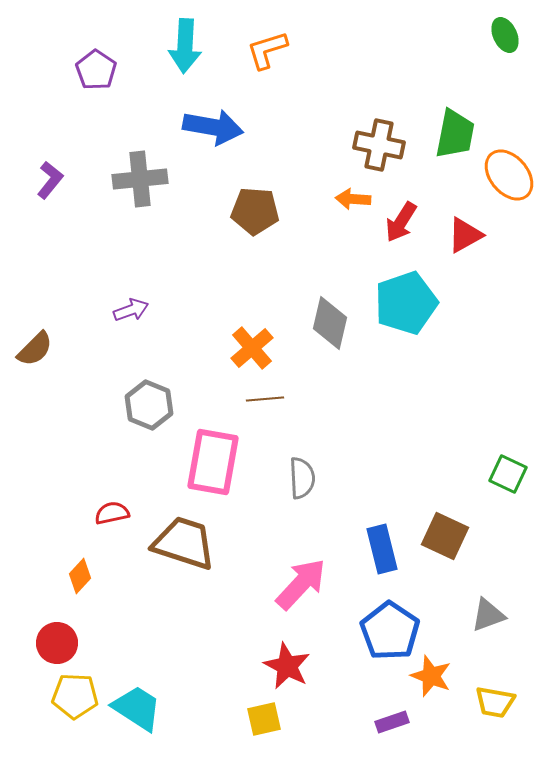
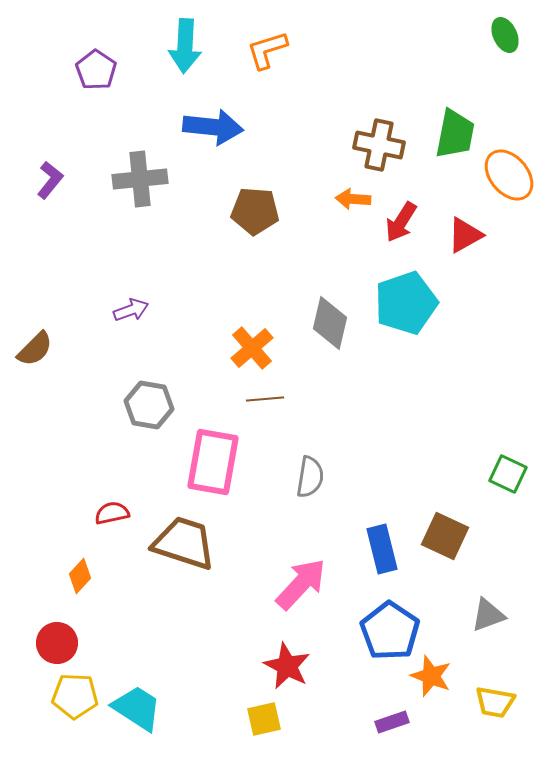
blue arrow: rotated 4 degrees counterclockwise
gray hexagon: rotated 12 degrees counterclockwise
gray semicircle: moved 8 px right, 1 px up; rotated 12 degrees clockwise
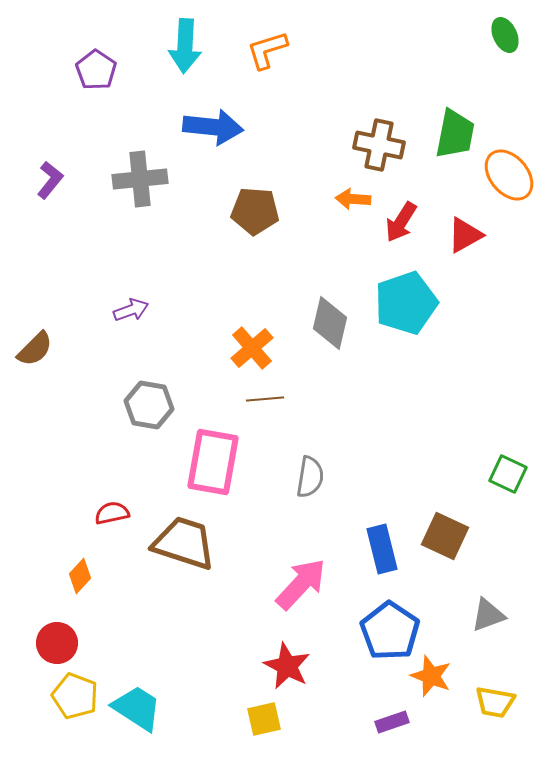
yellow pentagon: rotated 18 degrees clockwise
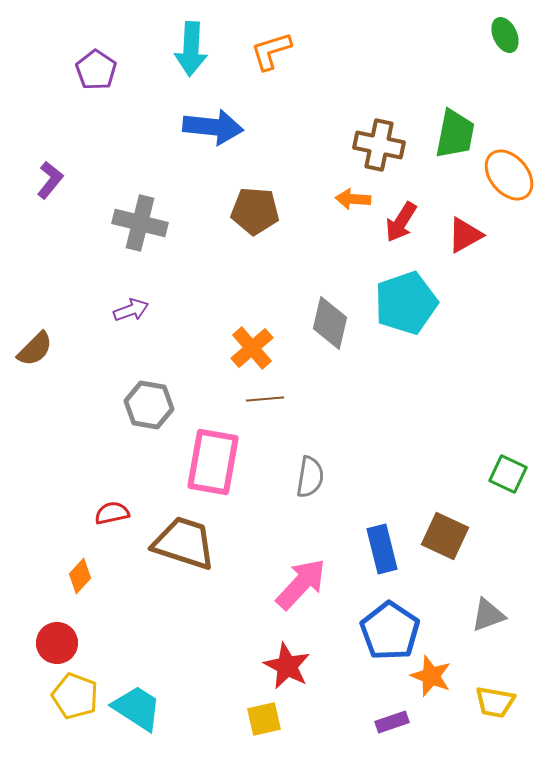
cyan arrow: moved 6 px right, 3 px down
orange L-shape: moved 4 px right, 1 px down
gray cross: moved 44 px down; rotated 20 degrees clockwise
